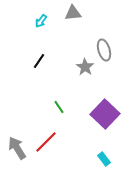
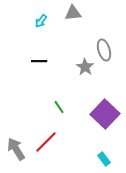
black line: rotated 56 degrees clockwise
gray arrow: moved 1 px left, 1 px down
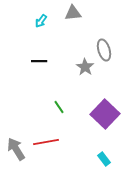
red line: rotated 35 degrees clockwise
